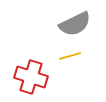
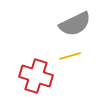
red cross: moved 5 px right, 1 px up
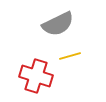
gray semicircle: moved 17 px left
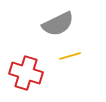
red cross: moved 10 px left, 3 px up
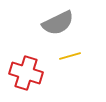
gray semicircle: moved 1 px up
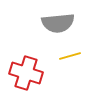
gray semicircle: rotated 20 degrees clockwise
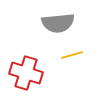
yellow line: moved 2 px right, 1 px up
